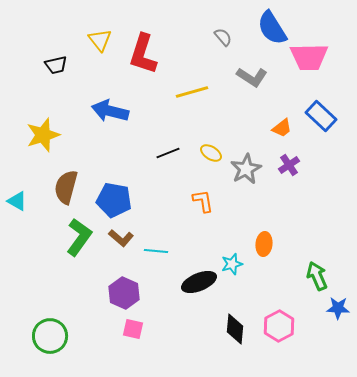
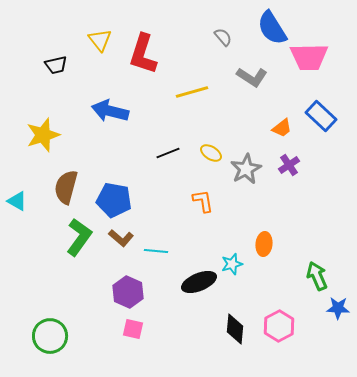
purple hexagon: moved 4 px right, 1 px up
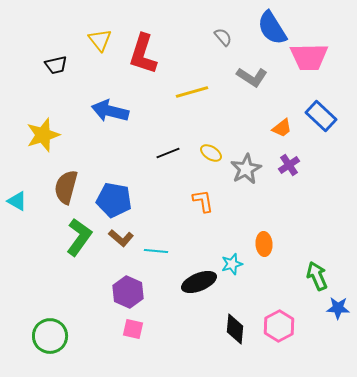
orange ellipse: rotated 10 degrees counterclockwise
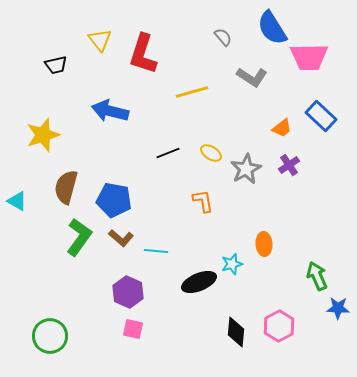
black diamond: moved 1 px right, 3 px down
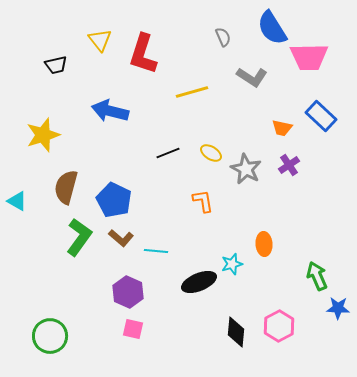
gray semicircle: rotated 18 degrees clockwise
orange trapezoid: rotated 50 degrees clockwise
gray star: rotated 16 degrees counterclockwise
blue pentagon: rotated 16 degrees clockwise
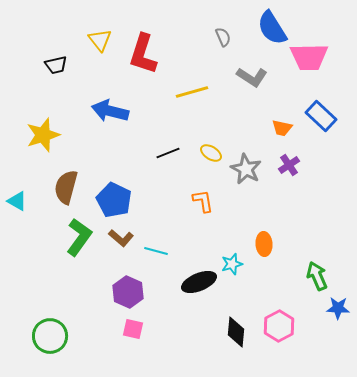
cyan line: rotated 10 degrees clockwise
